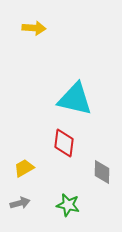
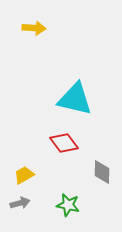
red diamond: rotated 44 degrees counterclockwise
yellow trapezoid: moved 7 px down
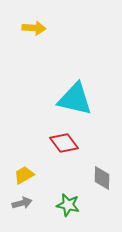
gray diamond: moved 6 px down
gray arrow: moved 2 px right
